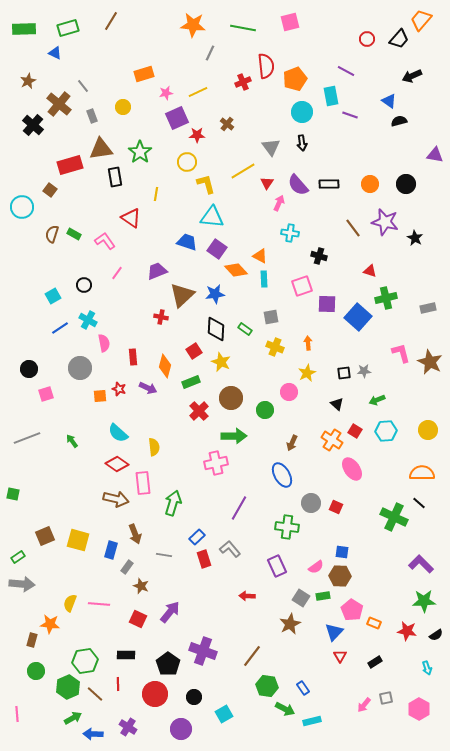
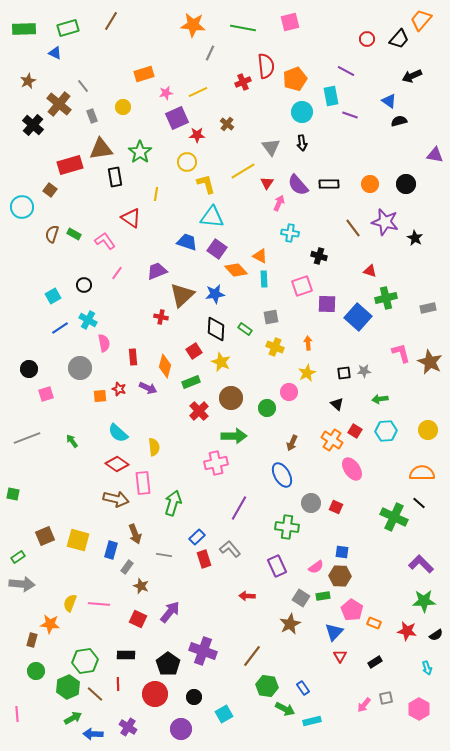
green arrow at (377, 400): moved 3 px right, 1 px up; rotated 14 degrees clockwise
green circle at (265, 410): moved 2 px right, 2 px up
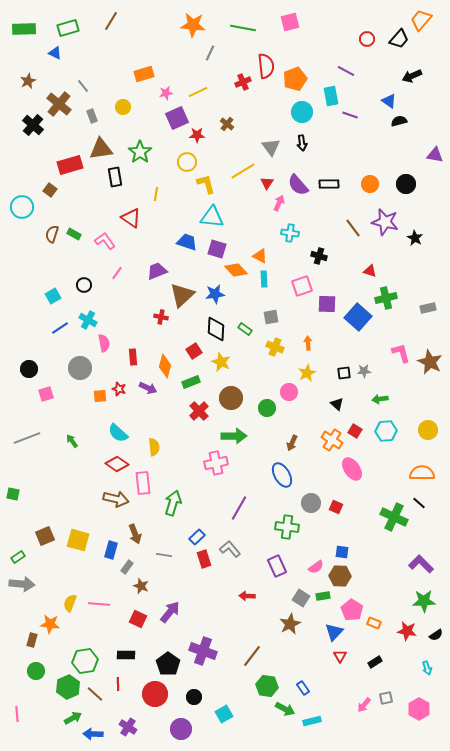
purple square at (217, 249): rotated 18 degrees counterclockwise
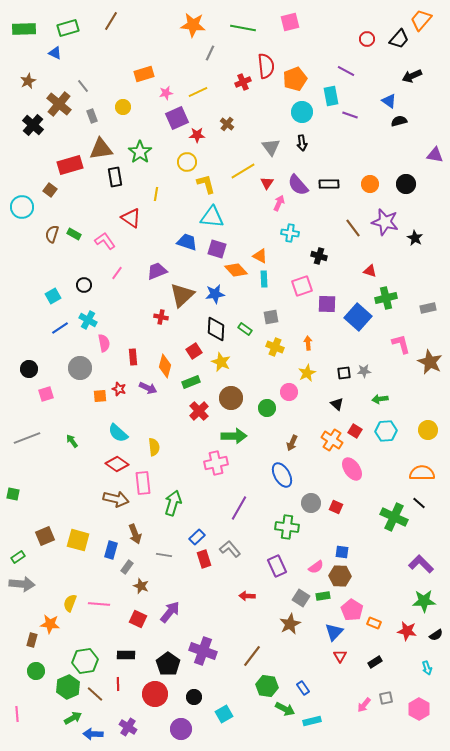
pink L-shape at (401, 353): moved 9 px up
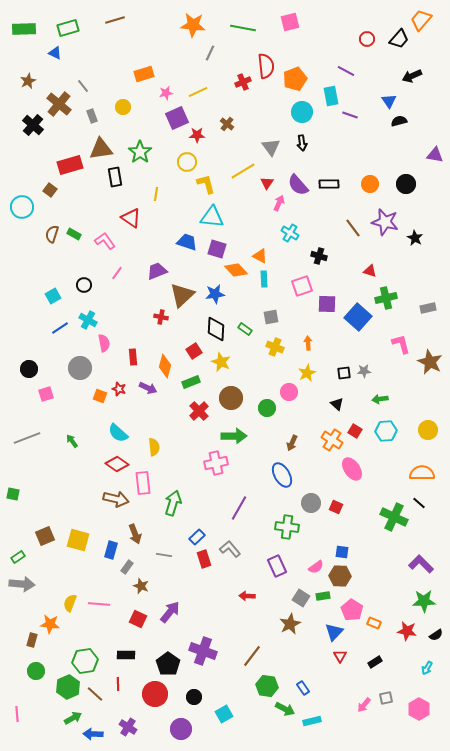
brown line at (111, 21): moved 4 px right, 1 px up; rotated 42 degrees clockwise
blue triangle at (389, 101): rotated 21 degrees clockwise
cyan cross at (290, 233): rotated 24 degrees clockwise
orange square at (100, 396): rotated 24 degrees clockwise
cyan arrow at (427, 668): rotated 48 degrees clockwise
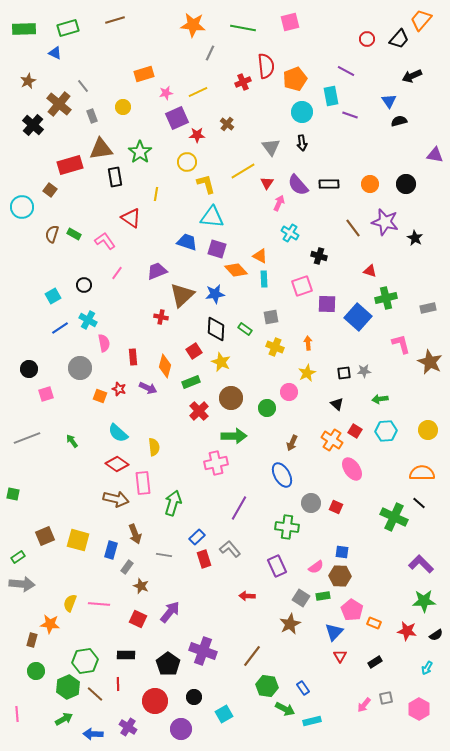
red circle at (155, 694): moved 7 px down
green arrow at (73, 718): moved 9 px left, 1 px down
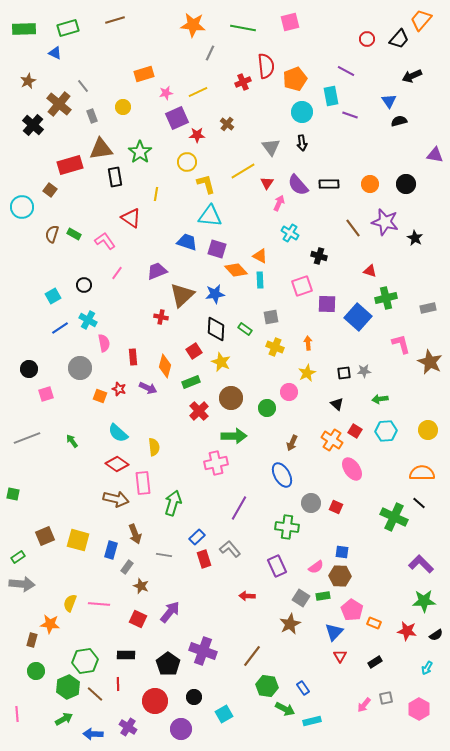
cyan triangle at (212, 217): moved 2 px left, 1 px up
cyan rectangle at (264, 279): moved 4 px left, 1 px down
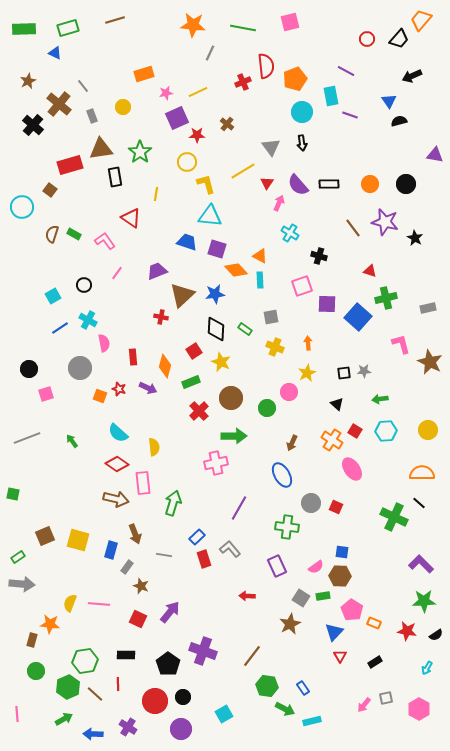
black circle at (194, 697): moved 11 px left
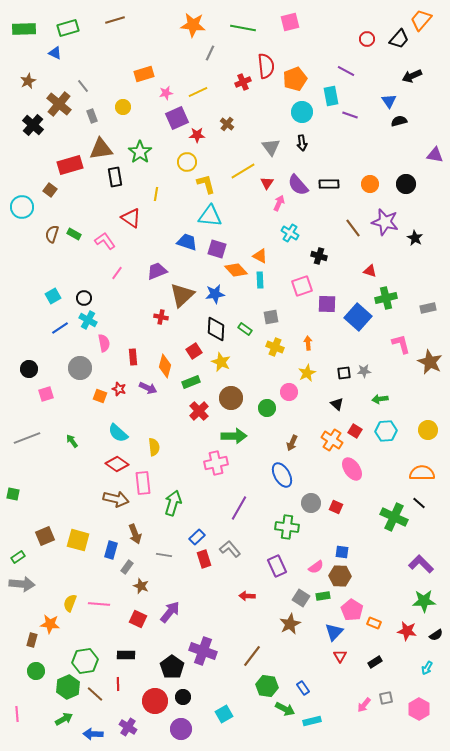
black circle at (84, 285): moved 13 px down
black pentagon at (168, 664): moved 4 px right, 3 px down
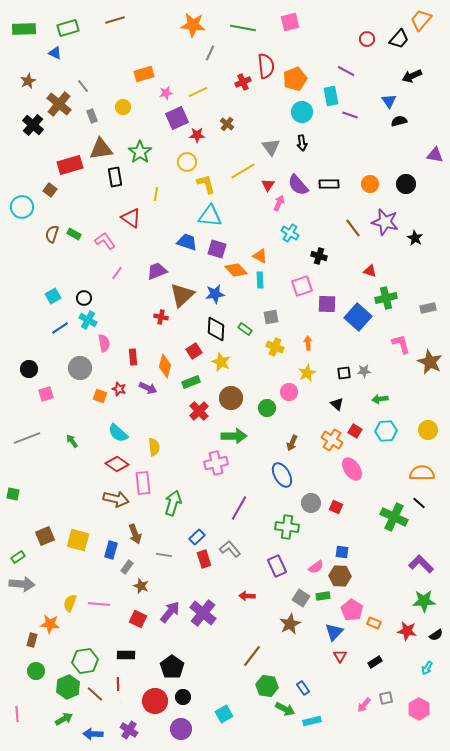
red triangle at (267, 183): moved 1 px right, 2 px down
purple cross at (203, 651): moved 38 px up; rotated 20 degrees clockwise
purple cross at (128, 727): moved 1 px right, 3 px down
